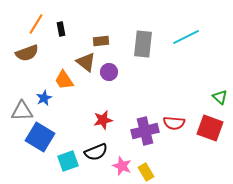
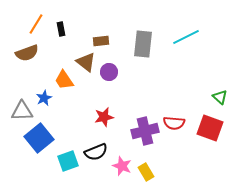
red star: moved 1 px right, 3 px up
blue square: moved 1 px left, 1 px down; rotated 20 degrees clockwise
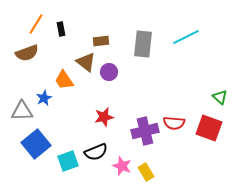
red square: moved 1 px left
blue square: moved 3 px left, 6 px down
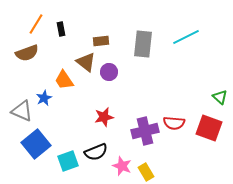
gray triangle: rotated 25 degrees clockwise
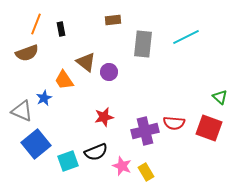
orange line: rotated 10 degrees counterclockwise
brown rectangle: moved 12 px right, 21 px up
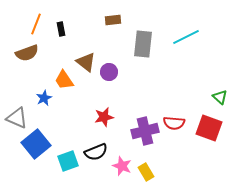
gray triangle: moved 5 px left, 7 px down
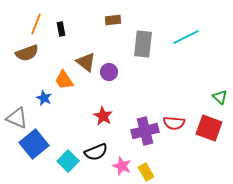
blue star: rotated 21 degrees counterclockwise
red star: moved 1 px left, 1 px up; rotated 30 degrees counterclockwise
blue square: moved 2 px left
cyan square: rotated 25 degrees counterclockwise
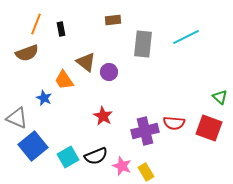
blue square: moved 1 px left, 2 px down
black semicircle: moved 4 px down
cyan square: moved 4 px up; rotated 15 degrees clockwise
